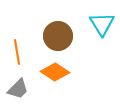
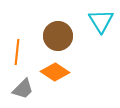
cyan triangle: moved 1 px left, 3 px up
orange line: rotated 15 degrees clockwise
gray trapezoid: moved 5 px right
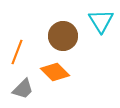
brown circle: moved 5 px right
orange line: rotated 15 degrees clockwise
orange diamond: rotated 12 degrees clockwise
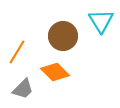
orange line: rotated 10 degrees clockwise
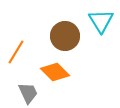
brown circle: moved 2 px right
orange line: moved 1 px left
gray trapezoid: moved 5 px right, 4 px down; rotated 70 degrees counterclockwise
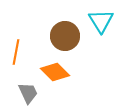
orange line: rotated 20 degrees counterclockwise
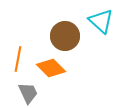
cyan triangle: rotated 16 degrees counterclockwise
orange line: moved 2 px right, 7 px down
orange diamond: moved 4 px left, 4 px up
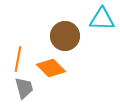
cyan triangle: moved 1 px right, 2 px up; rotated 40 degrees counterclockwise
gray trapezoid: moved 4 px left, 5 px up; rotated 10 degrees clockwise
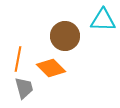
cyan triangle: moved 1 px right, 1 px down
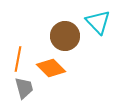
cyan triangle: moved 5 px left, 2 px down; rotated 44 degrees clockwise
